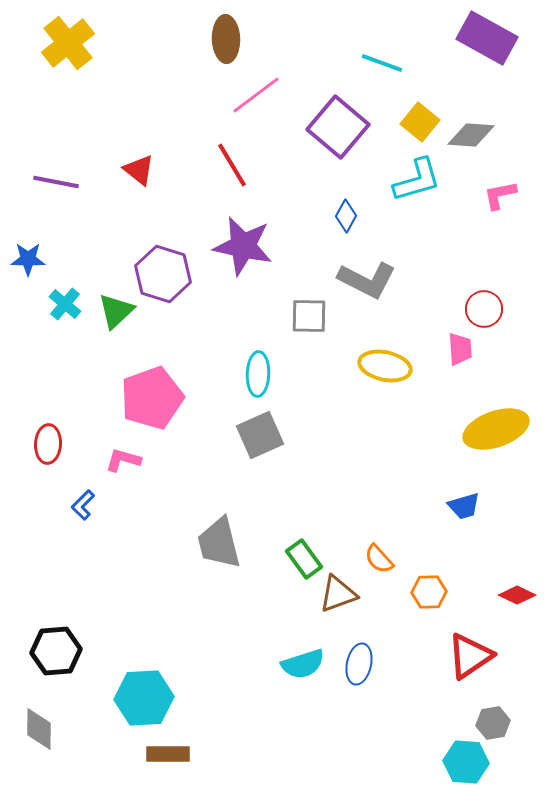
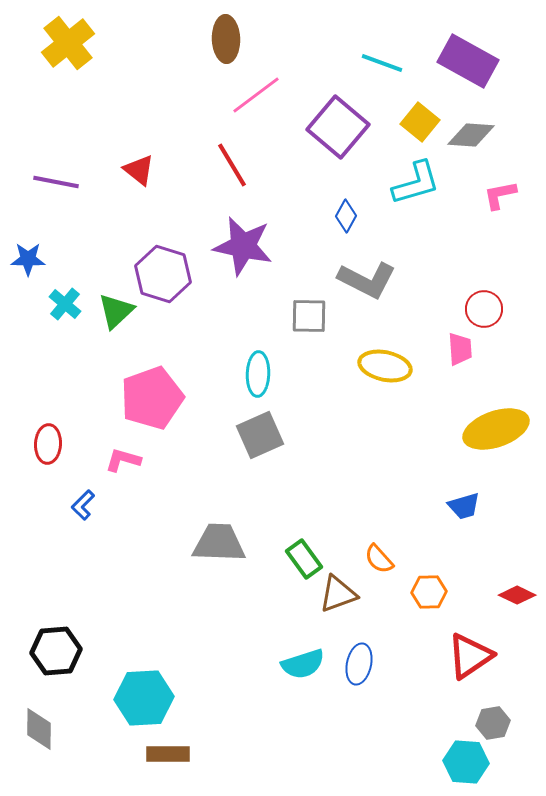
purple rectangle at (487, 38): moved 19 px left, 23 px down
cyan L-shape at (417, 180): moved 1 px left, 3 px down
gray trapezoid at (219, 543): rotated 106 degrees clockwise
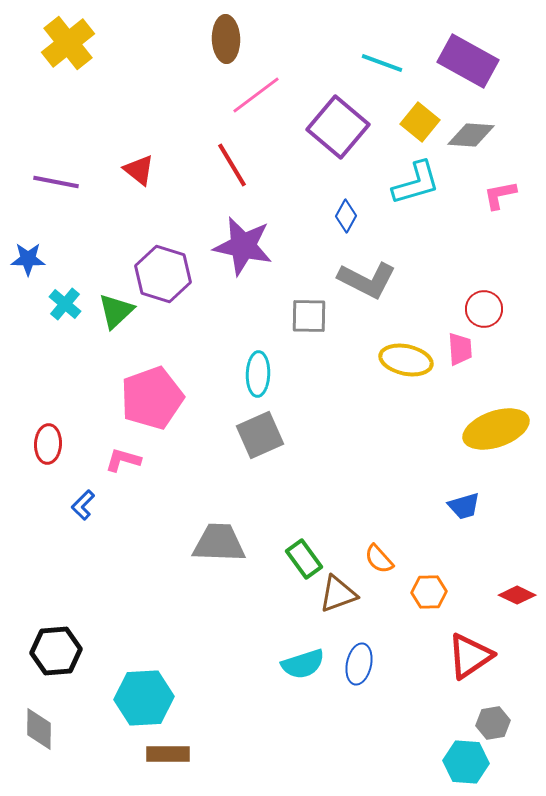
yellow ellipse at (385, 366): moved 21 px right, 6 px up
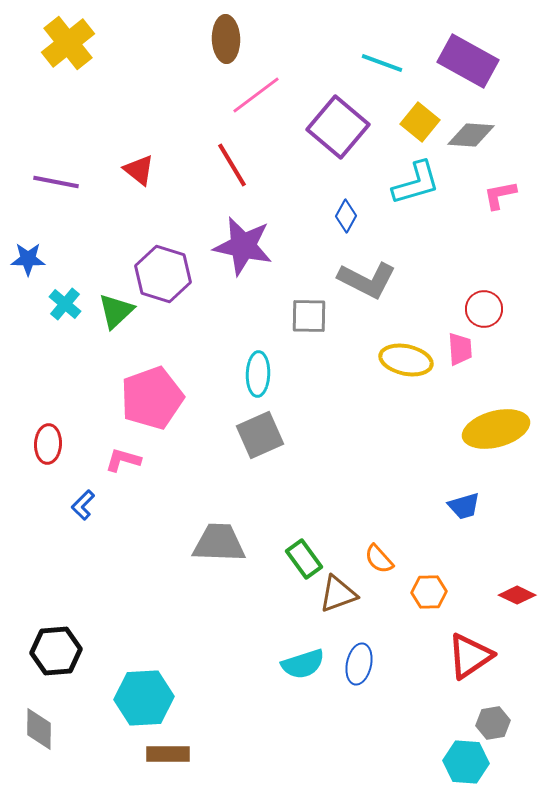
yellow ellipse at (496, 429): rotated 4 degrees clockwise
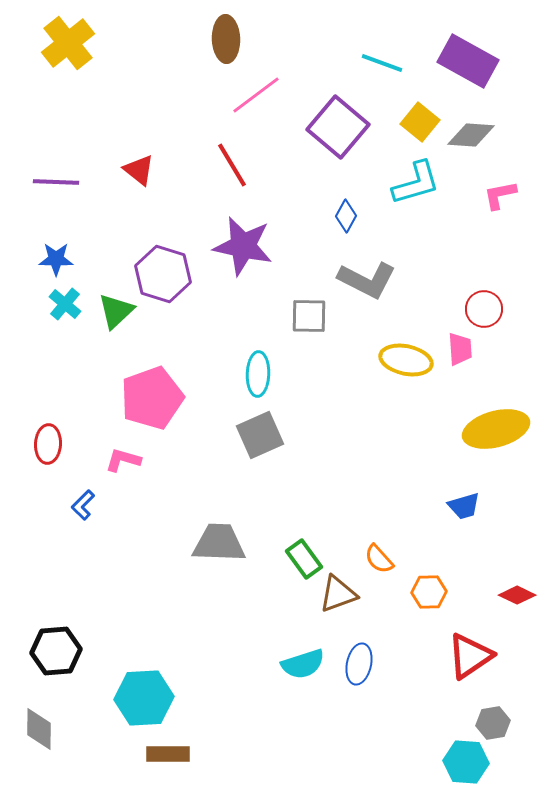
purple line at (56, 182): rotated 9 degrees counterclockwise
blue star at (28, 259): moved 28 px right
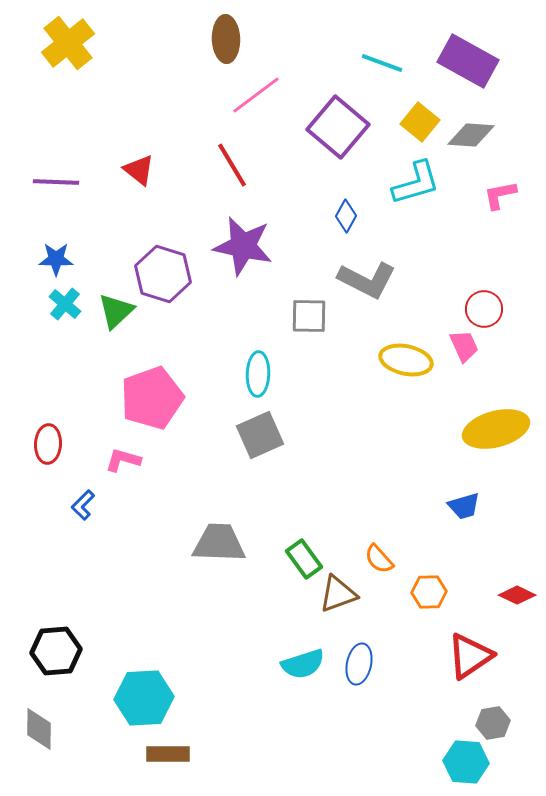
pink trapezoid at (460, 349): moved 4 px right, 3 px up; rotated 20 degrees counterclockwise
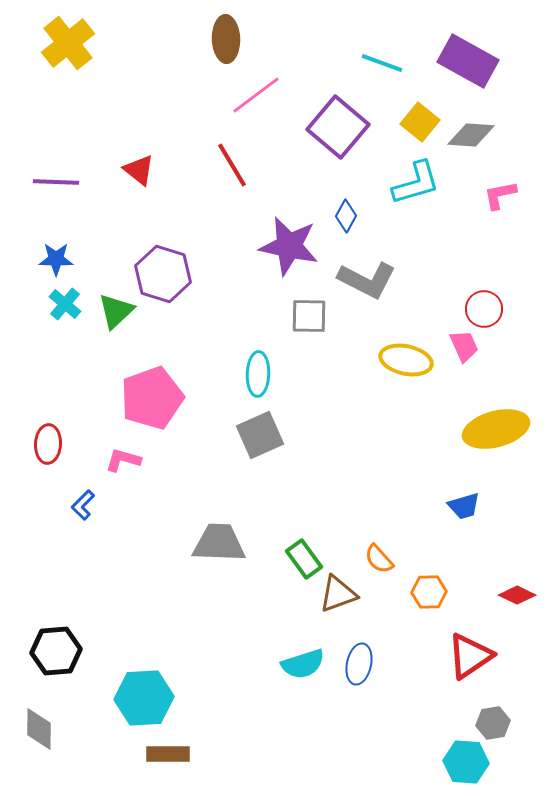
purple star at (243, 246): moved 46 px right
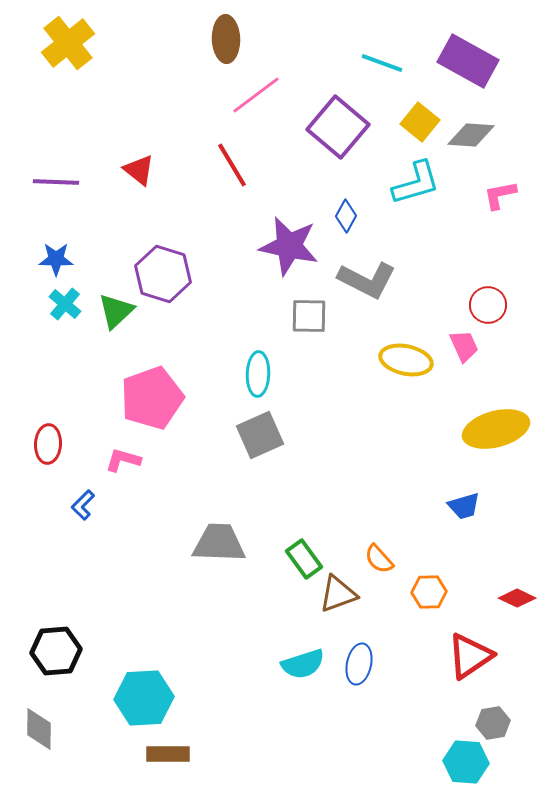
red circle at (484, 309): moved 4 px right, 4 px up
red diamond at (517, 595): moved 3 px down
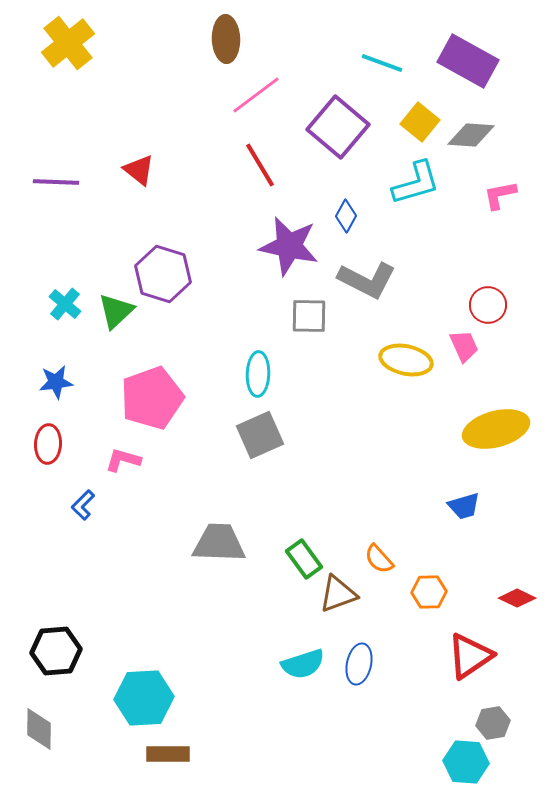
red line at (232, 165): moved 28 px right
blue star at (56, 259): moved 123 px down; rotated 8 degrees counterclockwise
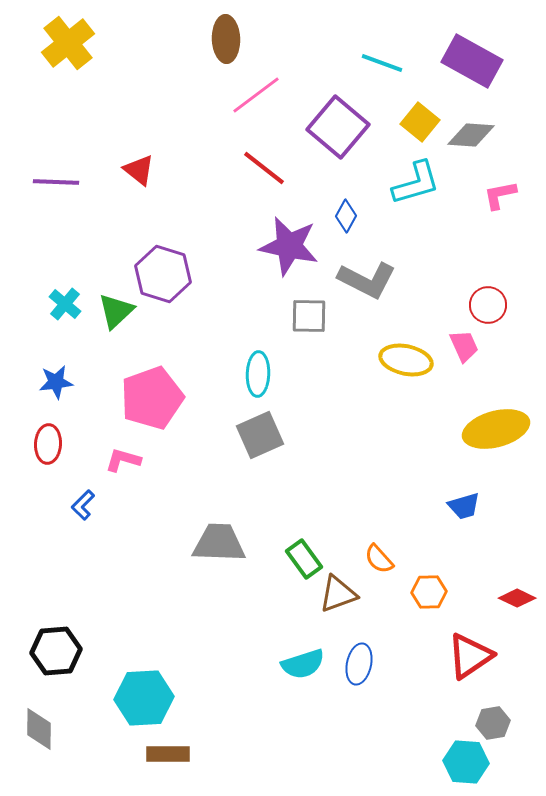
purple rectangle at (468, 61): moved 4 px right
red line at (260, 165): moved 4 px right, 3 px down; rotated 21 degrees counterclockwise
